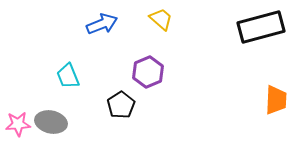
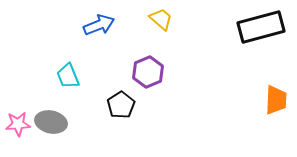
blue arrow: moved 3 px left, 1 px down
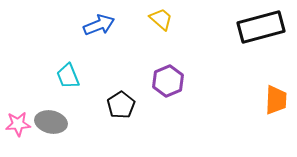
purple hexagon: moved 20 px right, 9 px down
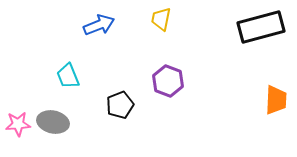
yellow trapezoid: rotated 120 degrees counterclockwise
purple hexagon: rotated 16 degrees counterclockwise
black pentagon: moved 1 px left; rotated 12 degrees clockwise
gray ellipse: moved 2 px right
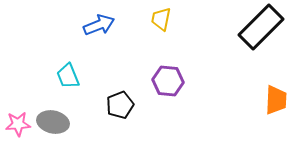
black rectangle: rotated 30 degrees counterclockwise
purple hexagon: rotated 16 degrees counterclockwise
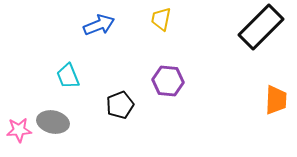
pink star: moved 1 px right, 6 px down
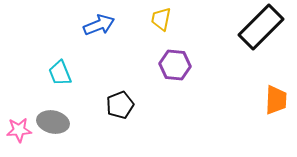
cyan trapezoid: moved 8 px left, 3 px up
purple hexagon: moved 7 px right, 16 px up
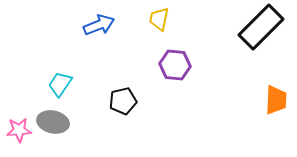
yellow trapezoid: moved 2 px left
cyan trapezoid: moved 11 px down; rotated 56 degrees clockwise
black pentagon: moved 3 px right, 4 px up; rotated 8 degrees clockwise
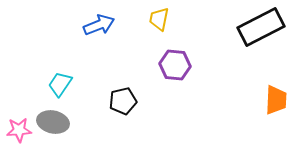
black rectangle: rotated 18 degrees clockwise
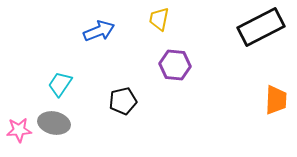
blue arrow: moved 6 px down
gray ellipse: moved 1 px right, 1 px down
